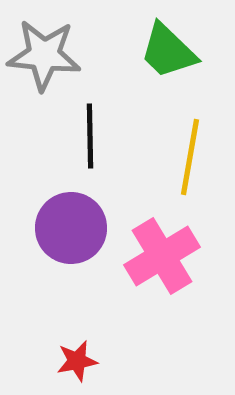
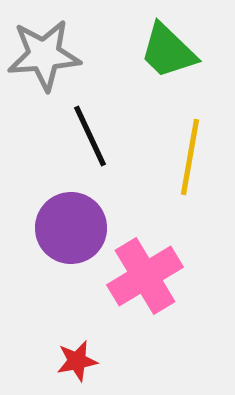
gray star: rotated 10 degrees counterclockwise
black line: rotated 24 degrees counterclockwise
pink cross: moved 17 px left, 20 px down
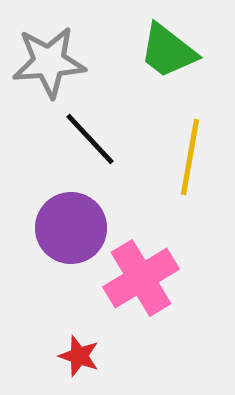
green trapezoid: rotated 6 degrees counterclockwise
gray star: moved 5 px right, 7 px down
black line: moved 3 px down; rotated 18 degrees counterclockwise
pink cross: moved 4 px left, 2 px down
red star: moved 2 px right, 5 px up; rotated 30 degrees clockwise
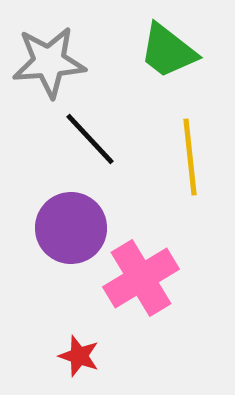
yellow line: rotated 16 degrees counterclockwise
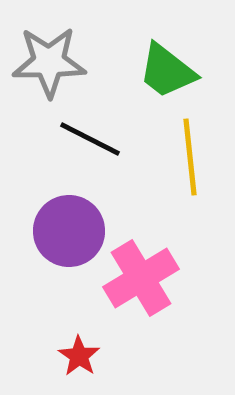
green trapezoid: moved 1 px left, 20 px down
gray star: rotated 4 degrees clockwise
black line: rotated 20 degrees counterclockwise
purple circle: moved 2 px left, 3 px down
red star: rotated 15 degrees clockwise
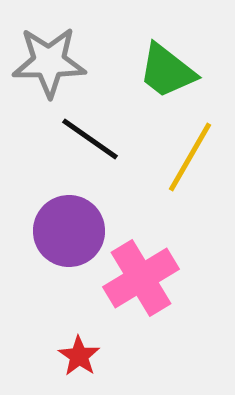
black line: rotated 8 degrees clockwise
yellow line: rotated 36 degrees clockwise
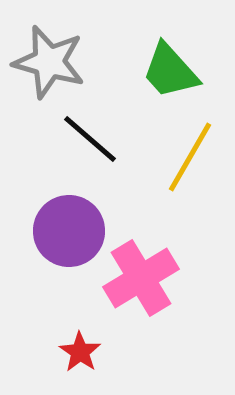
gray star: rotated 16 degrees clockwise
green trapezoid: moved 3 px right; rotated 10 degrees clockwise
black line: rotated 6 degrees clockwise
red star: moved 1 px right, 4 px up
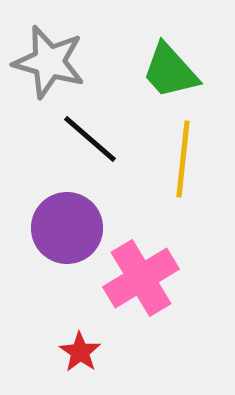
yellow line: moved 7 px left, 2 px down; rotated 24 degrees counterclockwise
purple circle: moved 2 px left, 3 px up
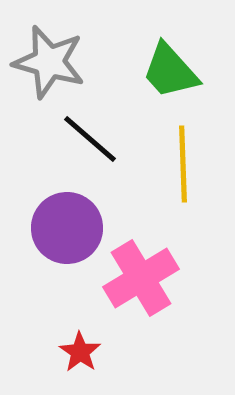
yellow line: moved 5 px down; rotated 8 degrees counterclockwise
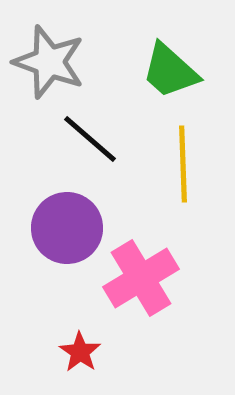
gray star: rotated 4 degrees clockwise
green trapezoid: rotated 6 degrees counterclockwise
